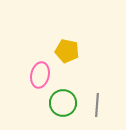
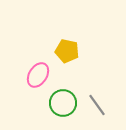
pink ellipse: moved 2 px left; rotated 20 degrees clockwise
gray line: rotated 40 degrees counterclockwise
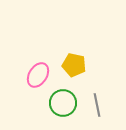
yellow pentagon: moved 7 px right, 14 px down
gray line: rotated 25 degrees clockwise
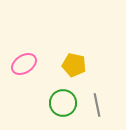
pink ellipse: moved 14 px left, 11 px up; rotated 25 degrees clockwise
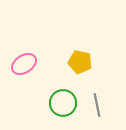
yellow pentagon: moved 6 px right, 3 px up
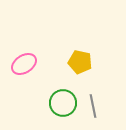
gray line: moved 4 px left, 1 px down
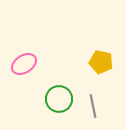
yellow pentagon: moved 21 px right
green circle: moved 4 px left, 4 px up
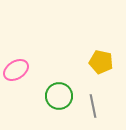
pink ellipse: moved 8 px left, 6 px down
green circle: moved 3 px up
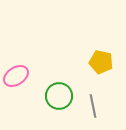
pink ellipse: moved 6 px down
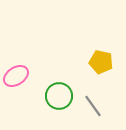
gray line: rotated 25 degrees counterclockwise
